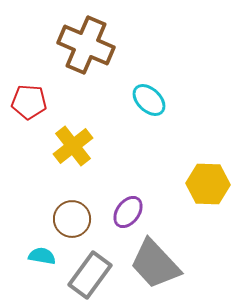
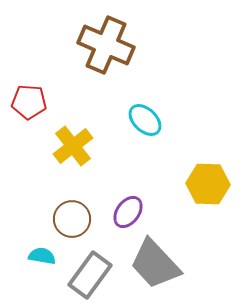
brown cross: moved 20 px right
cyan ellipse: moved 4 px left, 20 px down
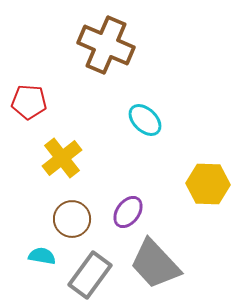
yellow cross: moved 11 px left, 12 px down
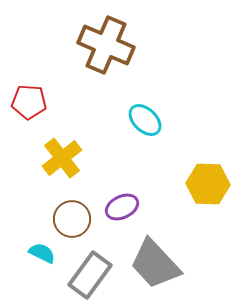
purple ellipse: moved 6 px left, 5 px up; rotated 28 degrees clockwise
cyan semicircle: moved 3 px up; rotated 16 degrees clockwise
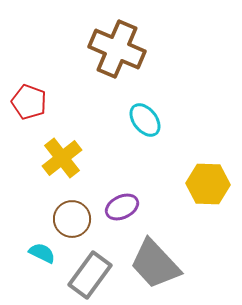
brown cross: moved 11 px right, 4 px down
red pentagon: rotated 16 degrees clockwise
cyan ellipse: rotated 8 degrees clockwise
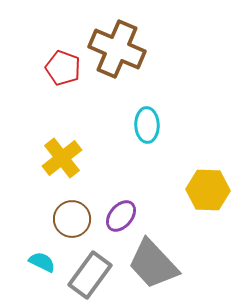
red pentagon: moved 34 px right, 34 px up
cyan ellipse: moved 2 px right, 5 px down; rotated 36 degrees clockwise
yellow hexagon: moved 6 px down
purple ellipse: moved 1 px left, 9 px down; rotated 24 degrees counterclockwise
cyan semicircle: moved 9 px down
gray trapezoid: moved 2 px left
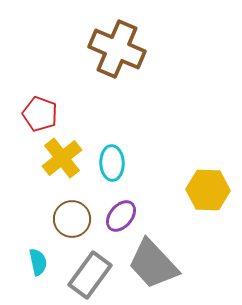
red pentagon: moved 23 px left, 46 px down
cyan ellipse: moved 35 px left, 38 px down
cyan semicircle: moved 4 px left; rotated 52 degrees clockwise
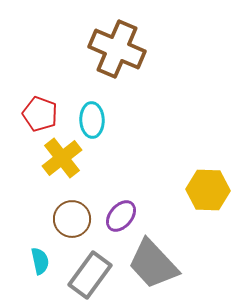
cyan ellipse: moved 20 px left, 43 px up
cyan semicircle: moved 2 px right, 1 px up
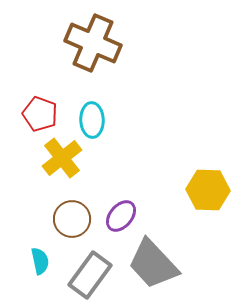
brown cross: moved 24 px left, 6 px up
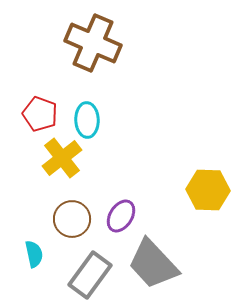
cyan ellipse: moved 5 px left
purple ellipse: rotated 8 degrees counterclockwise
cyan semicircle: moved 6 px left, 7 px up
